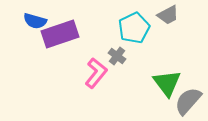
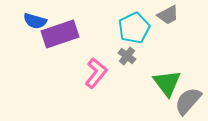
gray cross: moved 10 px right
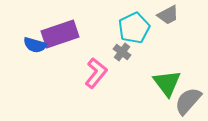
blue semicircle: moved 24 px down
gray cross: moved 5 px left, 4 px up
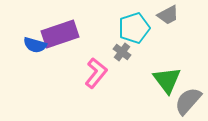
cyan pentagon: rotated 8 degrees clockwise
green triangle: moved 3 px up
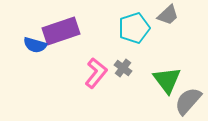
gray trapezoid: rotated 15 degrees counterclockwise
purple rectangle: moved 1 px right, 3 px up
gray cross: moved 1 px right, 16 px down
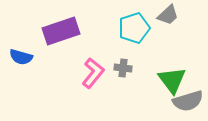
blue semicircle: moved 14 px left, 12 px down
gray cross: rotated 30 degrees counterclockwise
pink L-shape: moved 3 px left
green triangle: moved 5 px right
gray semicircle: rotated 148 degrees counterclockwise
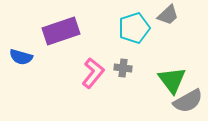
gray semicircle: rotated 12 degrees counterclockwise
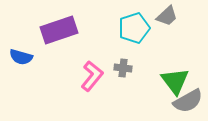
gray trapezoid: moved 1 px left, 1 px down
purple rectangle: moved 2 px left, 1 px up
pink L-shape: moved 1 px left, 3 px down
green triangle: moved 3 px right, 1 px down
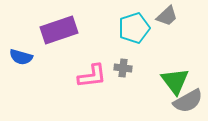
pink L-shape: rotated 44 degrees clockwise
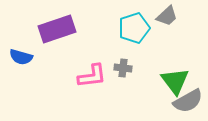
purple rectangle: moved 2 px left, 1 px up
